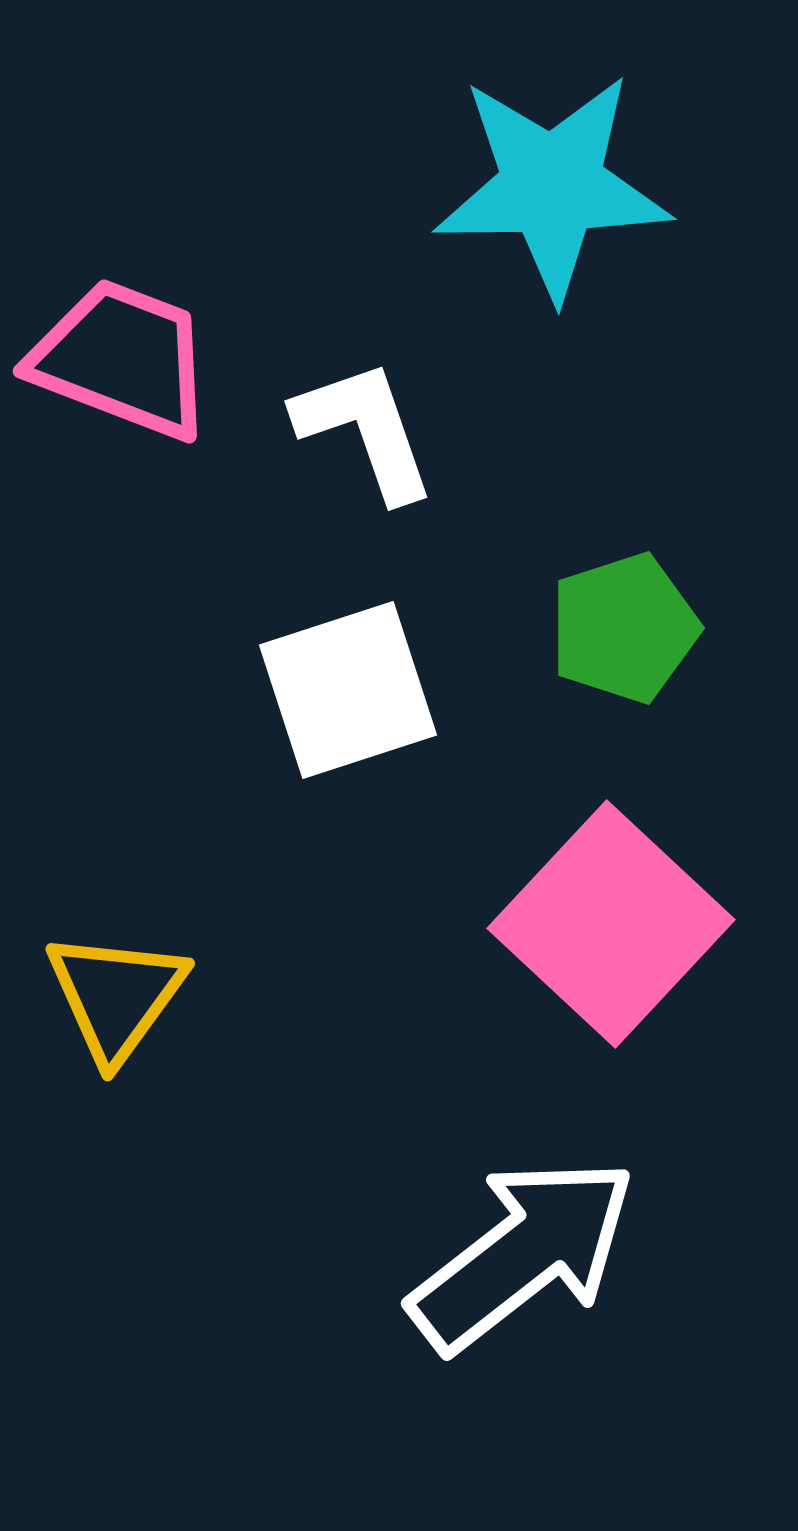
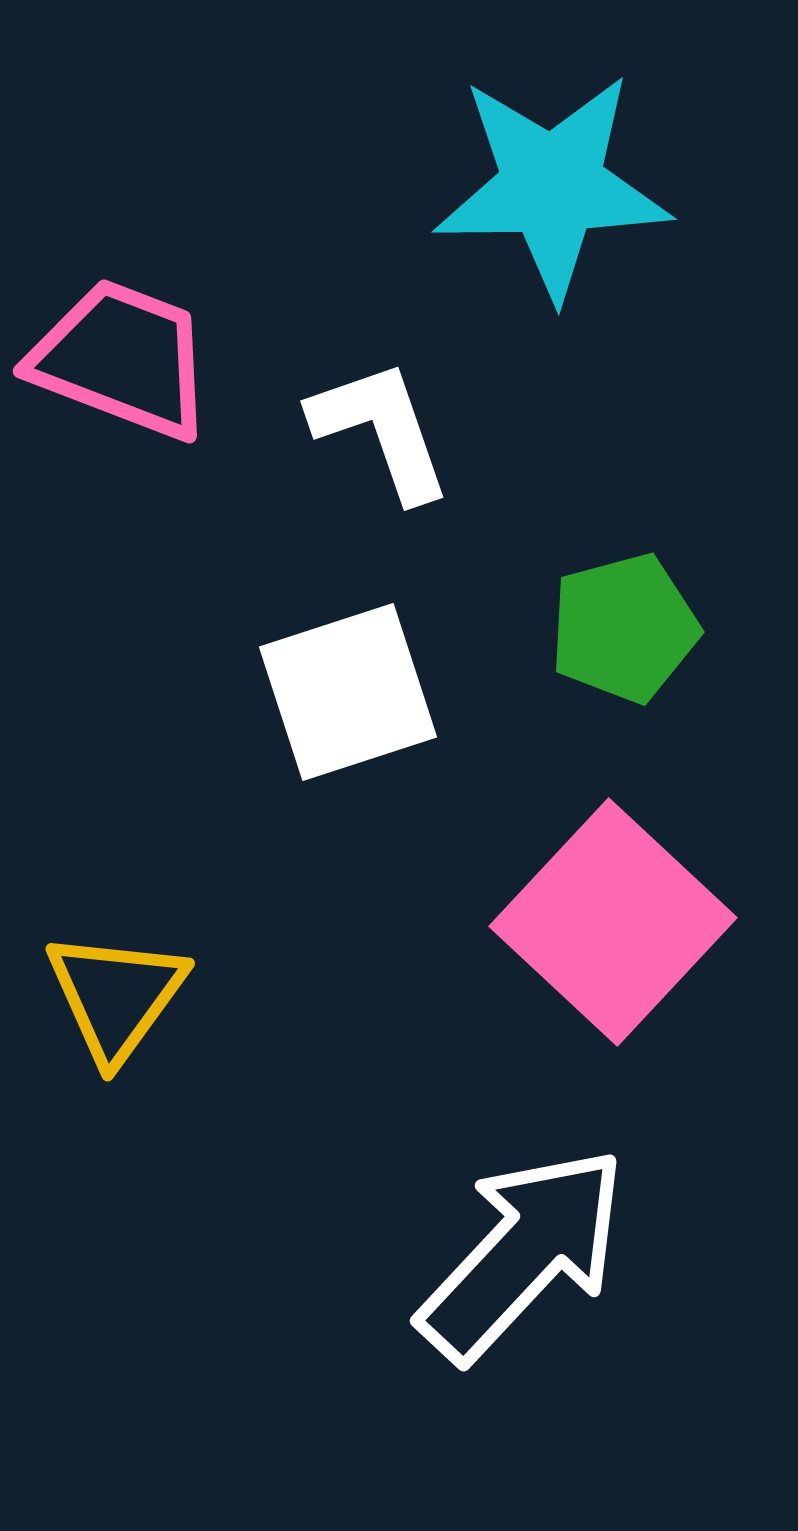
white L-shape: moved 16 px right
green pentagon: rotated 3 degrees clockwise
white square: moved 2 px down
pink square: moved 2 px right, 2 px up
white arrow: rotated 9 degrees counterclockwise
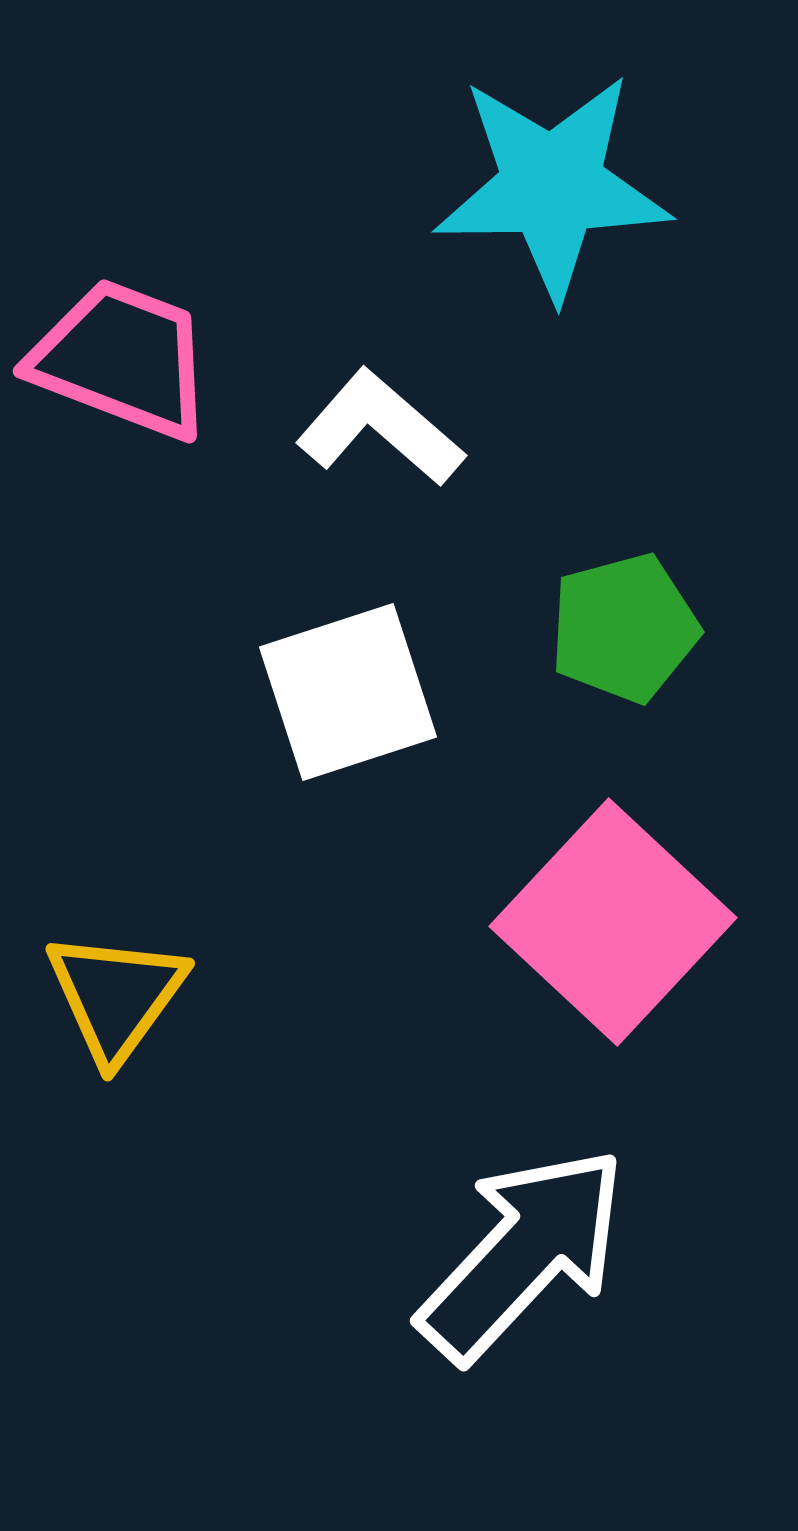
white L-shape: moved 1 px left, 2 px up; rotated 30 degrees counterclockwise
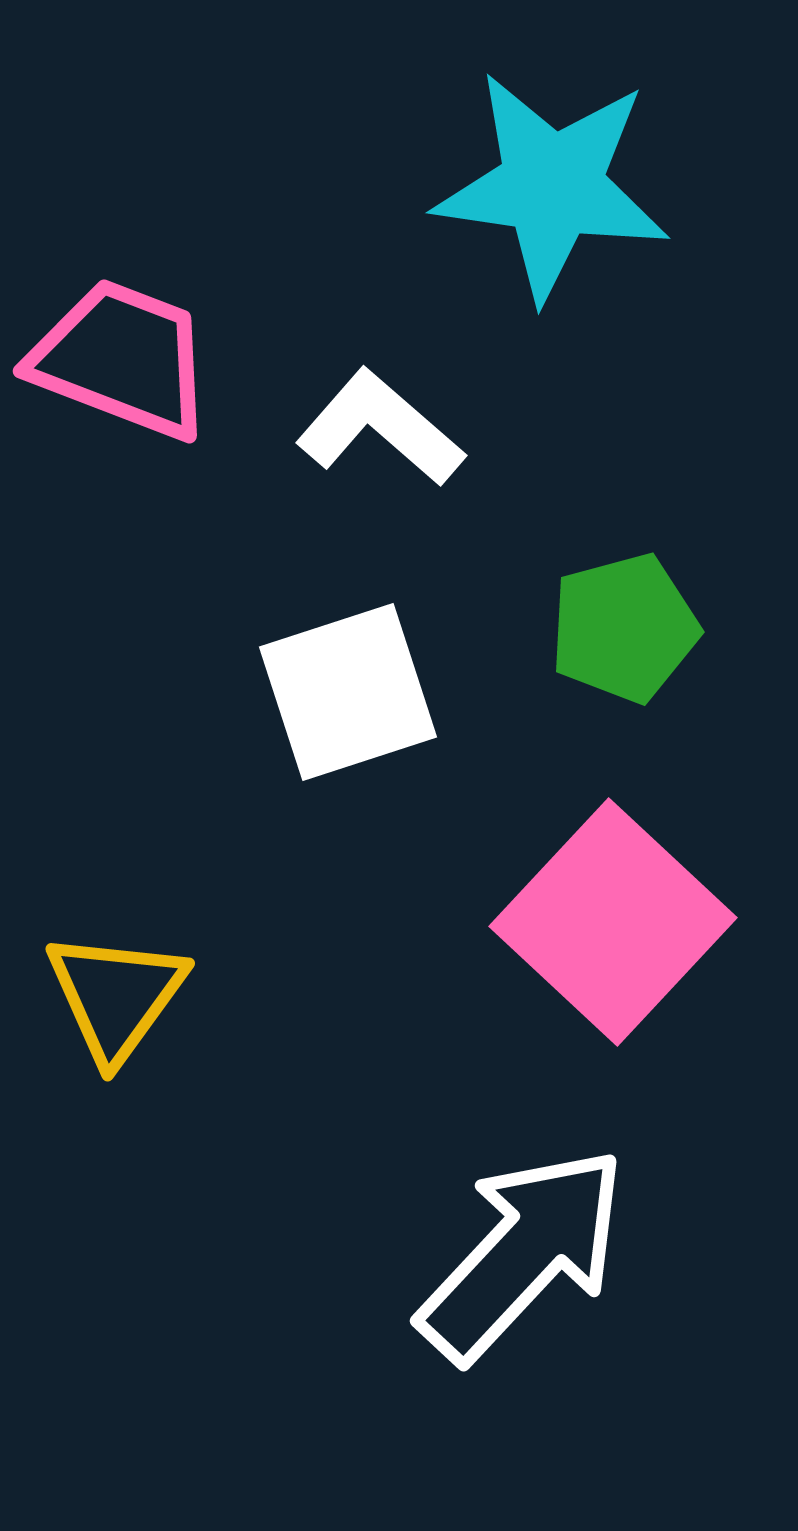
cyan star: rotated 9 degrees clockwise
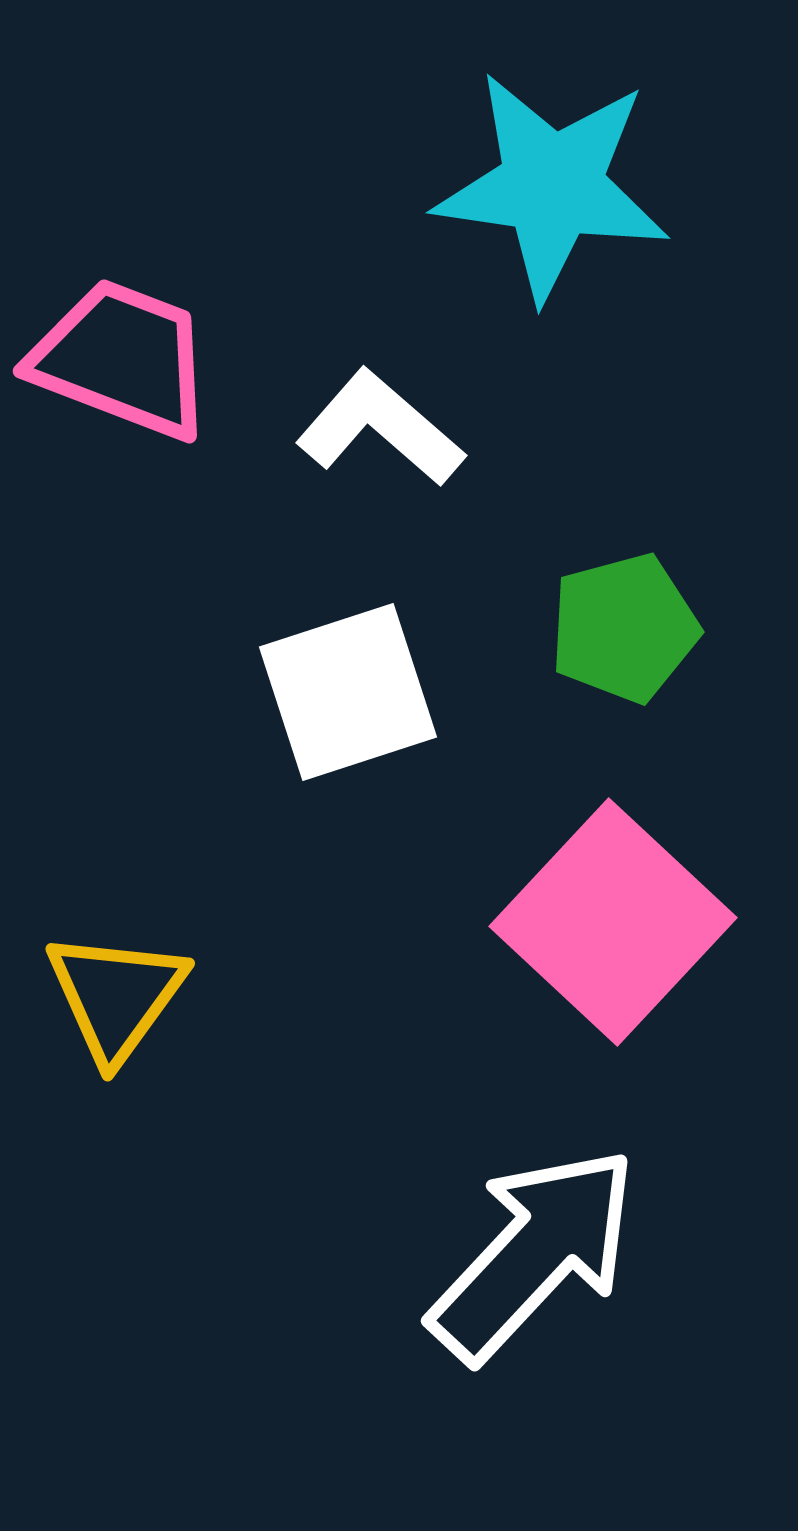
white arrow: moved 11 px right
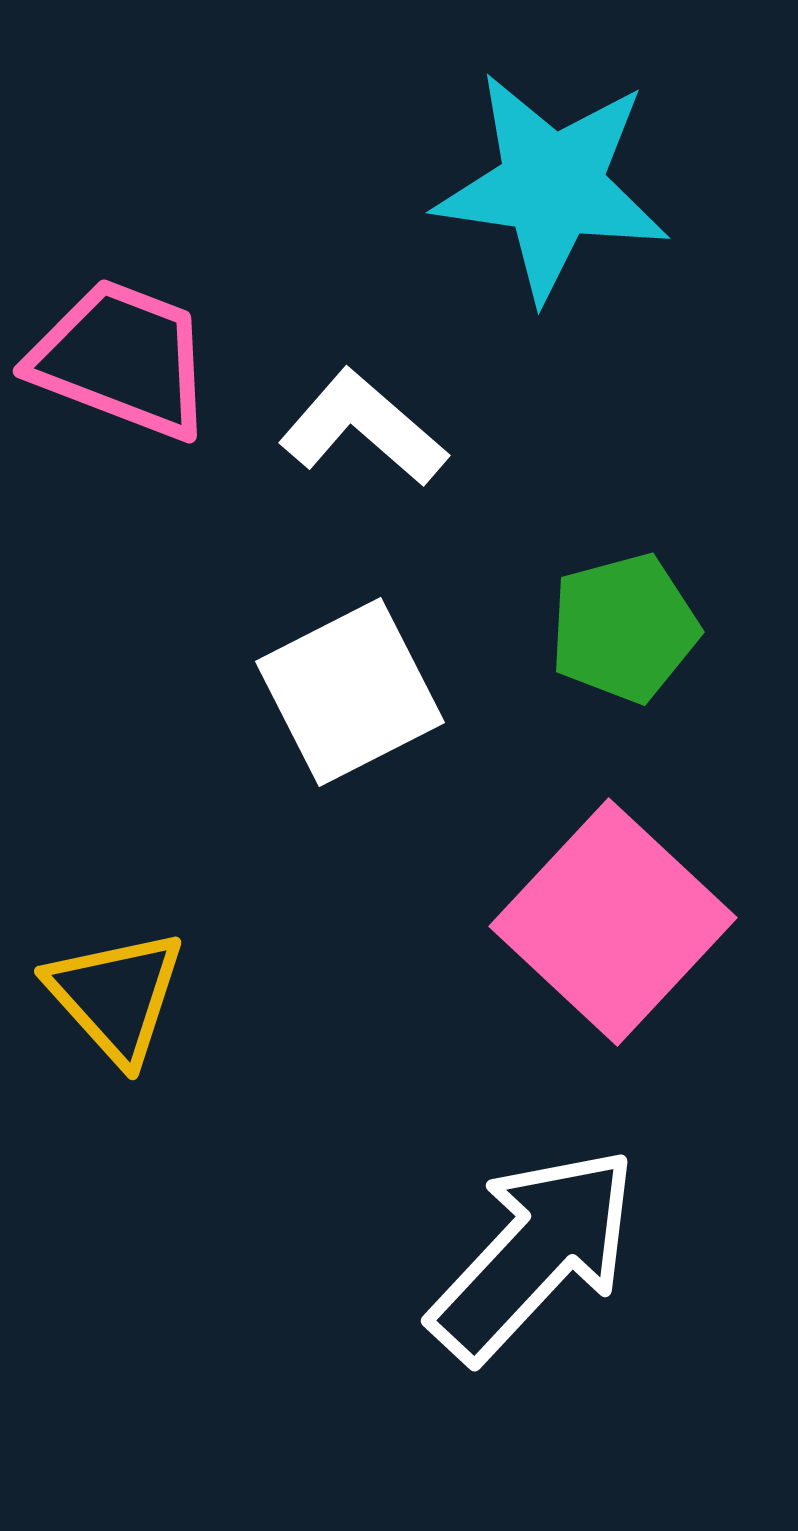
white L-shape: moved 17 px left
white square: moved 2 px right; rotated 9 degrees counterclockwise
yellow triangle: rotated 18 degrees counterclockwise
